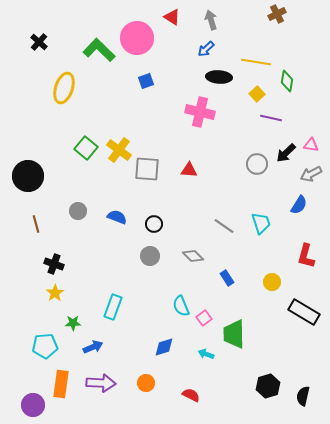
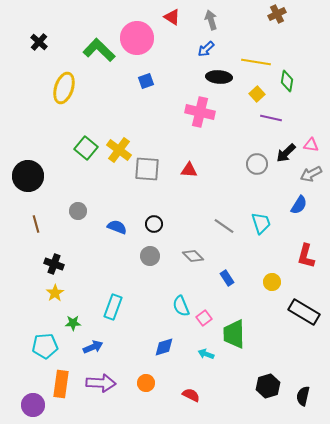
blue semicircle at (117, 217): moved 10 px down
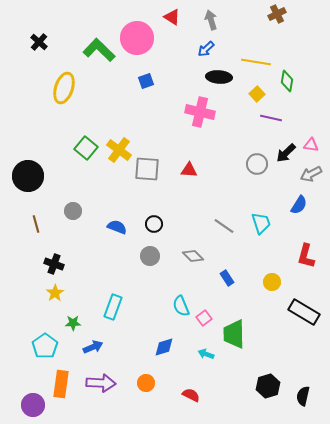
gray circle at (78, 211): moved 5 px left
cyan pentagon at (45, 346): rotated 30 degrees counterclockwise
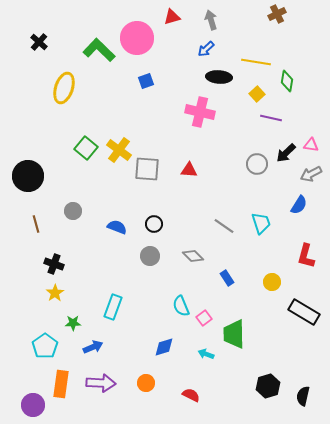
red triangle at (172, 17): rotated 48 degrees counterclockwise
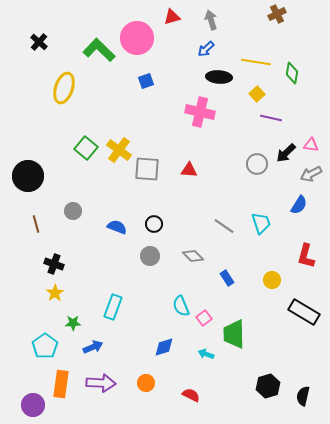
green diamond at (287, 81): moved 5 px right, 8 px up
yellow circle at (272, 282): moved 2 px up
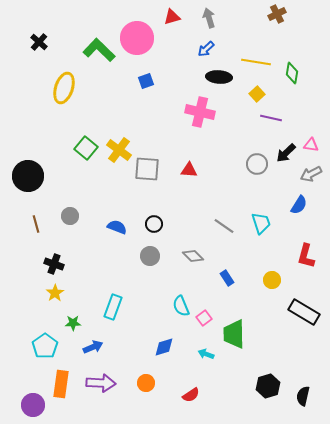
gray arrow at (211, 20): moved 2 px left, 2 px up
gray circle at (73, 211): moved 3 px left, 5 px down
red semicircle at (191, 395): rotated 120 degrees clockwise
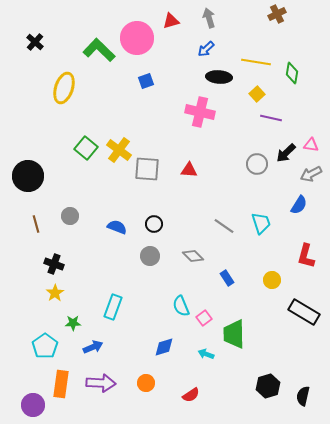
red triangle at (172, 17): moved 1 px left, 4 px down
black cross at (39, 42): moved 4 px left
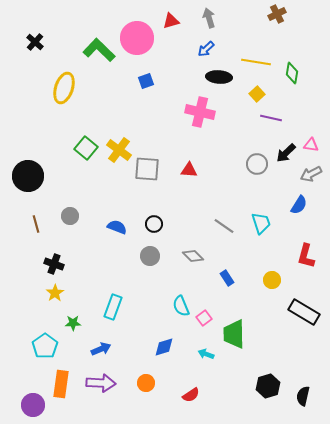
blue arrow at (93, 347): moved 8 px right, 2 px down
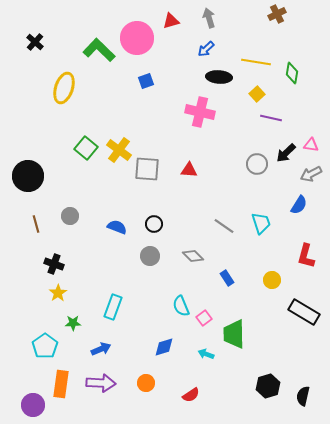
yellow star at (55, 293): moved 3 px right
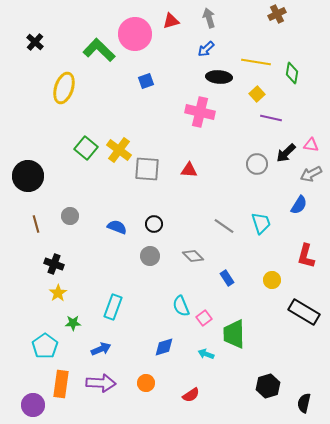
pink circle at (137, 38): moved 2 px left, 4 px up
black semicircle at (303, 396): moved 1 px right, 7 px down
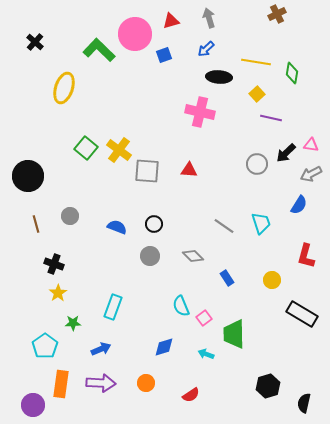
blue square at (146, 81): moved 18 px right, 26 px up
gray square at (147, 169): moved 2 px down
black rectangle at (304, 312): moved 2 px left, 2 px down
